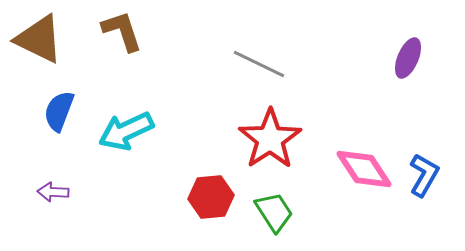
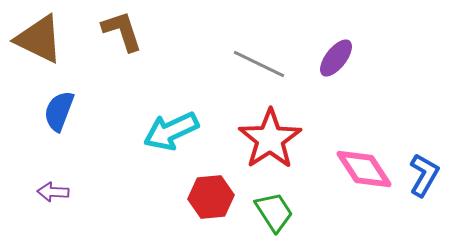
purple ellipse: moved 72 px left; rotated 15 degrees clockwise
cyan arrow: moved 45 px right
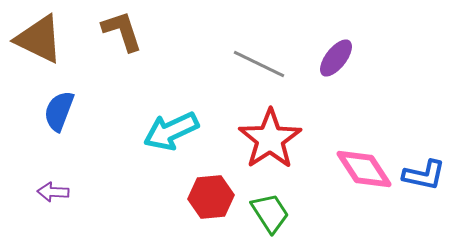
blue L-shape: rotated 72 degrees clockwise
green trapezoid: moved 4 px left, 1 px down
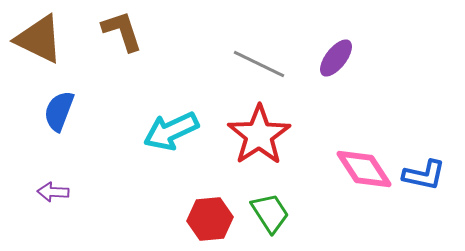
red star: moved 11 px left, 4 px up
red hexagon: moved 1 px left, 22 px down
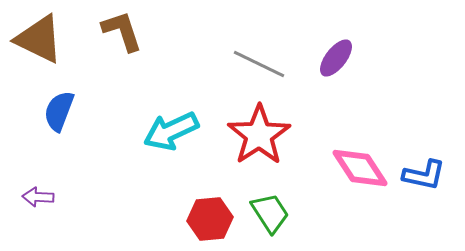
pink diamond: moved 4 px left, 1 px up
purple arrow: moved 15 px left, 5 px down
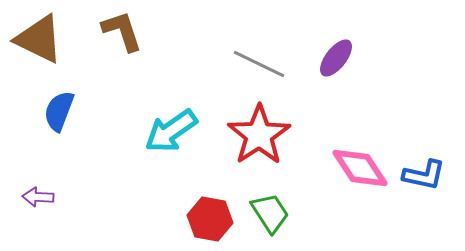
cyan arrow: rotated 10 degrees counterclockwise
red hexagon: rotated 15 degrees clockwise
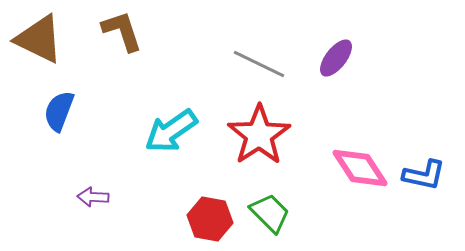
purple arrow: moved 55 px right
green trapezoid: rotated 12 degrees counterclockwise
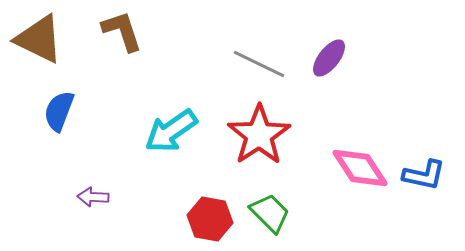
purple ellipse: moved 7 px left
